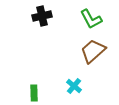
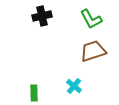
brown trapezoid: rotated 24 degrees clockwise
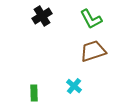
black cross: rotated 18 degrees counterclockwise
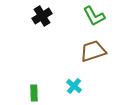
green L-shape: moved 3 px right, 3 px up
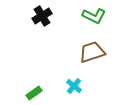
green L-shape: rotated 35 degrees counterclockwise
brown trapezoid: moved 1 px left, 1 px down
green rectangle: rotated 56 degrees clockwise
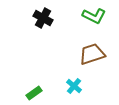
black cross: moved 1 px right, 2 px down; rotated 30 degrees counterclockwise
brown trapezoid: moved 2 px down
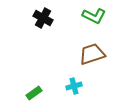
cyan cross: rotated 35 degrees clockwise
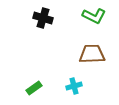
black cross: rotated 12 degrees counterclockwise
brown trapezoid: rotated 16 degrees clockwise
green rectangle: moved 5 px up
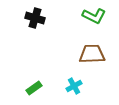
black cross: moved 8 px left
cyan cross: rotated 14 degrees counterclockwise
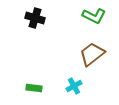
brown trapezoid: rotated 36 degrees counterclockwise
green rectangle: rotated 42 degrees clockwise
